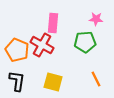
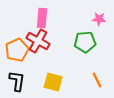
pink star: moved 3 px right
pink rectangle: moved 11 px left, 5 px up
red cross: moved 4 px left, 4 px up
orange pentagon: rotated 25 degrees clockwise
orange line: moved 1 px right, 1 px down
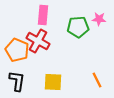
pink rectangle: moved 1 px right, 3 px up
green pentagon: moved 7 px left, 15 px up
orange pentagon: rotated 25 degrees counterclockwise
yellow square: rotated 12 degrees counterclockwise
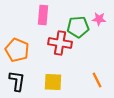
red cross: moved 22 px right, 2 px down; rotated 20 degrees counterclockwise
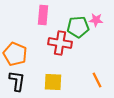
pink star: moved 3 px left, 1 px down
orange pentagon: moved 2 px left, 4 px down
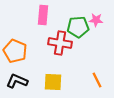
orange pentagon: moved 3 px up
black L-shape: rotated 75 degrees counterclockwise
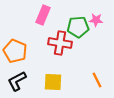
pink rectangle: rotated 18 degrees clockwise
black L-shape: rotated 50 degrees counterclockwise
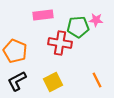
pink rectangle: rotated 60 degrees clockwise
yellow square: rotated 30 degrees counterclockwise
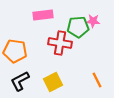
pink star: moved 3 px left, 1 px down
orange pentagon: rotated 15 degrees counterclockwise
black L-shape: moved 3 px right
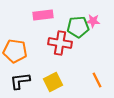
black L-shape: rotated 20 degrees clockwise
